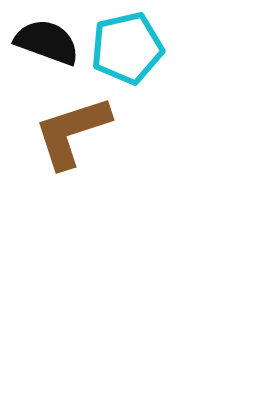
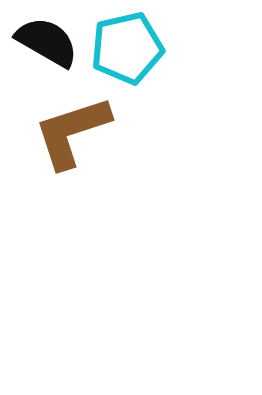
black semicircle: rotated 10 degrees clockwise
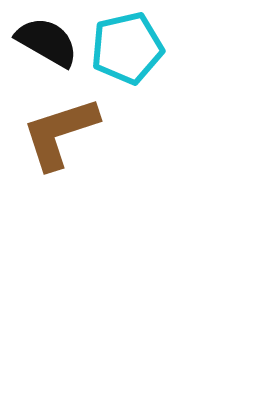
brown L-shape: moved 12 px left, 1 px down
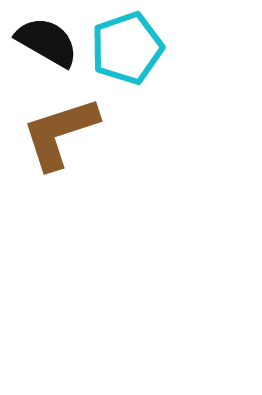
cyan pentagon: rotated 6 degrees counterclockwise
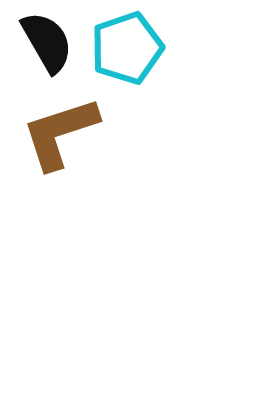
black semicircle: rotated 30 degrees clockwise
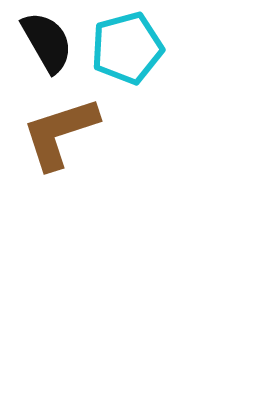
cyan pentagon: rotated 4 degrees clockwise
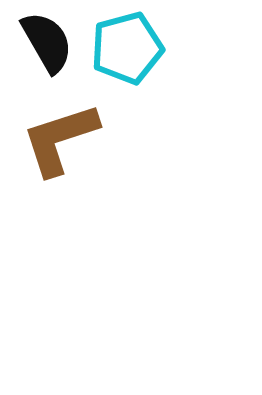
brown L-shape: moved 6 px down
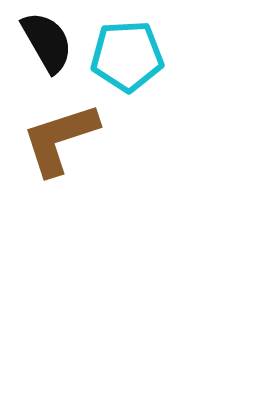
cyan pentagon: moved 8 px down; rotated 12 degrees clockwise
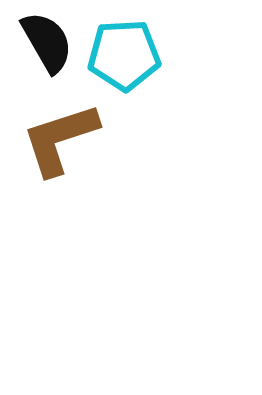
cyan pentagon: moved 3 px left, 1 px up
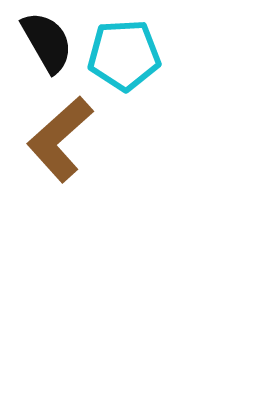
brown L-shape: rotated 24 degrees counterclockwise
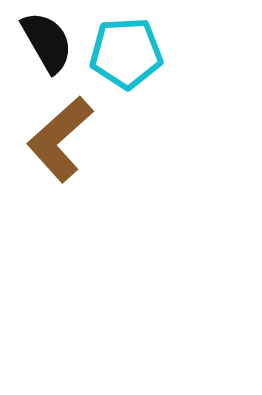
cyan pentagon: moved 2 px right, 2 px up
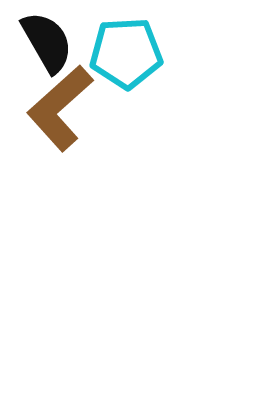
brown L-shape: moved 31 px up
